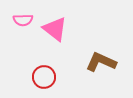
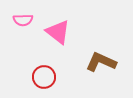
pink triangle: moved 3 px right, 3 px down
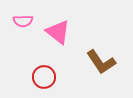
pink semicircle: moved 1 px down
brown L-shape: rotated 148 degrees counterclockwise
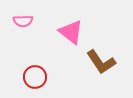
pink triangle: moved 13 px right
red circle: moved 9 px left
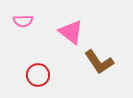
brown L-shape: moved 2 px left
red circle: moved 3 px right, 2 px up
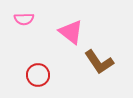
pink semicircle: moved 1 px right, 2 px up
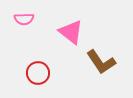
brown L-shape: moved 2 px right
red circle: moved 2 px up
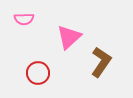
pink triangle: moved 2 px left, 5 px down; rotated 40 degrees clockwise
brown L-shape: rotated 112 degrees counterclockwise
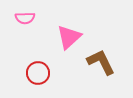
pink semicircle: moved 1 px right, 1 px up
brown L-shape: rotated 60 degrees counterclockwise
